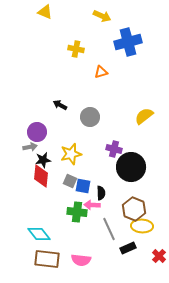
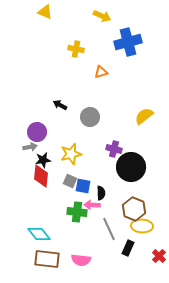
black rectangle: rotated 42 degrees counterclockwise
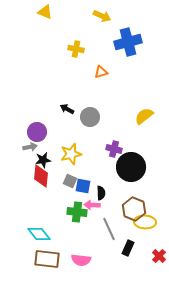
black arrow: moved 7 px right, 4 px down
yellow ellipse: moved 3 px right, 4 px up
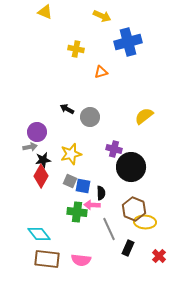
red diamond: rotated 25 degrees clockwise
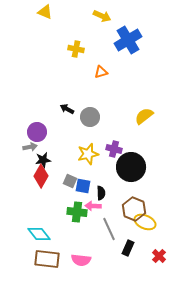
blue cross: moved 2 px up; rotated 16 degrees counterclockwise
yellow star: moved 17 px right
pink arrow: moved 1 px right, 1 px down
yellow ellipse: rotated 20 degrees clockwise
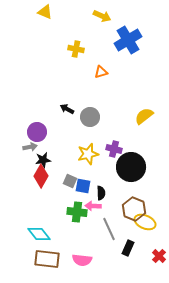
pink semicircle: moved 1 px right
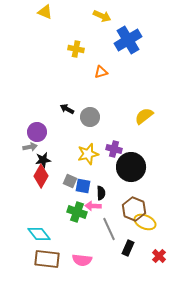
green cross: rotated 12 degrees clockwise
